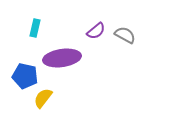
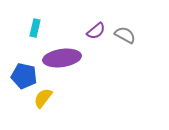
blue pentagon: moved 1 px left
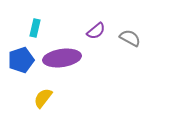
gray semicircle: moved 5 px right, 3 px down
blue pentagon: moved 3 px left, 16 px up; rotated 30 degrees counterclockwise
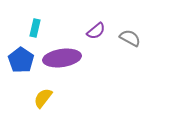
blue pentagon: rotated 20 degrees counterclockwise
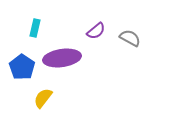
blue pentagon: moved 1 px right, 7 px down
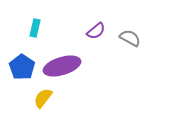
purple ellipse: moved 8 px down; rotated 9 degrees counterclockwise
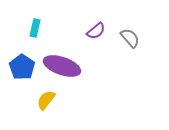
gray semicircle: rotated 20 degrees clockwise
purple ellipse: rotated 36 degrees clockwise
yellow semicircle: moved 3 px right, 2 px down
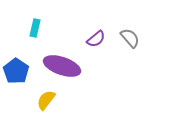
purple semicircle: moved 8 px down
blue pentagon: moved 6 px left, 4 px down
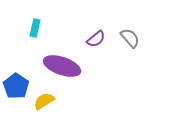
blue pentagon: moved 15 px down
yellow semicircle: moved 2 px left, 1 px down; rotated 20 degrees clockwise
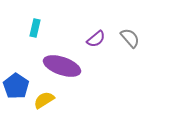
yellow semicircle: moved 1 px up
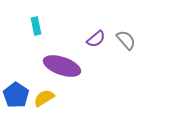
cyan rectangle: moved 1 px right, 2 px up; rotated 24 degrees counterclockwise
gray semicircle: moved 4 px left, 2 px down
blue pentagon: moved 9 px down
yellow semicircle: moved 2 px up
